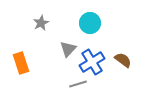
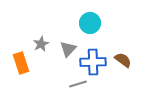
gray star: moved 21 px down
blue cross: moved 1 px right; rotated 30 degrees clockwise
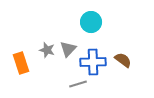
cyan circle: moved 1 px right, 1 px up
gray star: moved 6 px right, 6 px down; rotated 28 degrees counterclockwise
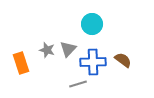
cyan circle: moved 1 px right, 2 px down
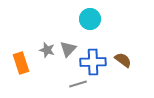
cyan circle: moved 2 px left, 5 px up
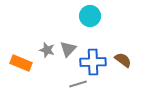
cyan circle: moved 3 px up
orange rectangle: rotated 50 degrees counterclockwise
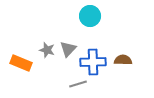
brown semicircle: rotated 36 degrees counterclockwise
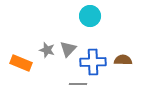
gray line: rotated 18 degrees clockwise
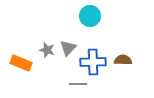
gray triangle: moved 1 px up
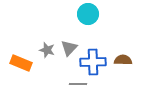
cyan circle: moved 2 px left, 2 px up
gray triangle: moved 1 px right
